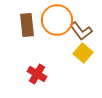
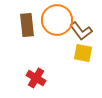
yellow square: rotated 30 degrees counterclockwise
red cross: moved 1 px left, 4 px down
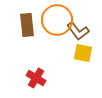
brown L-shape: moved 3 px left
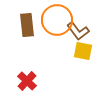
yellow square: moved 2 px up
red cross: moved 9 px left, 3 px down; rotated 12 degrees clockwise
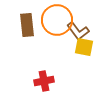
yellow square: moved 1 px right, 4 px up
red cross: moved 17 px right; rotated 36 degrees clockwise
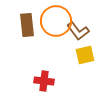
orange circle: moved 1 px left, 1 px down
yellow square: moved 1 px right, 8 px down; rotated 24 degrees counterclockwise
red cross: rotated 18 degrees clockwise
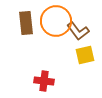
brown rectangle: moved 1 px left, 2 px up
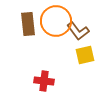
brown rectangle: moved 2 px right, 1 px down
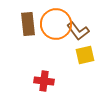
orange circle: moved 3 px down
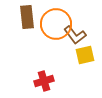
brown rectangle: moved 1 px left, 7 px up
brown L-shape: moved 3 px left, 4 px down
red cross: rotated 24 degrees counterclockwise
